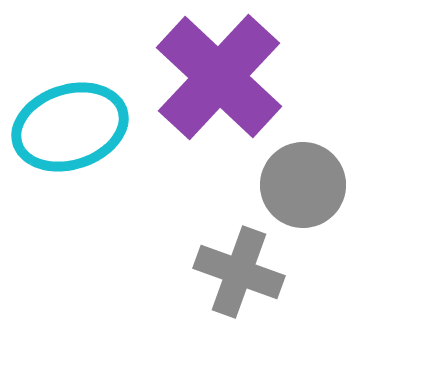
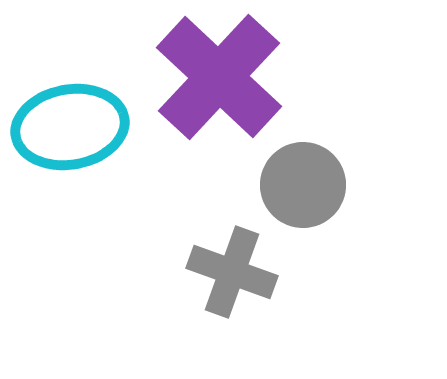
cyan ellipse: rotated 8 degrees clockwise
gray cross: moved 7 px left
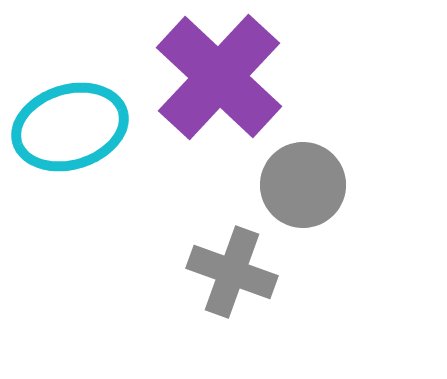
cyan ellipse: rotated 7 degrees counterclockwise
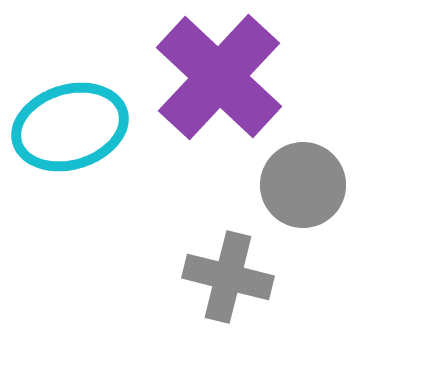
gray cross: moved 4 px left, 5 px down; rotated 6 degrees counterclockwise
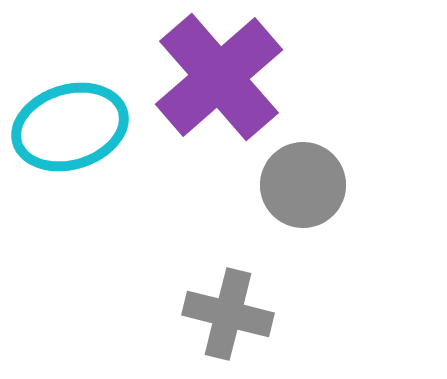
purple cross: rotated 6 degrees clockwise
gray cross: moved 37 px down
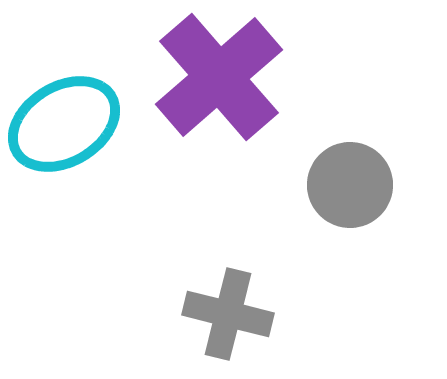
cyan ellipse: moved 6 px left, 3 px up; rotated 14 degrees counterclockwise
gray circle: moved 47 px right
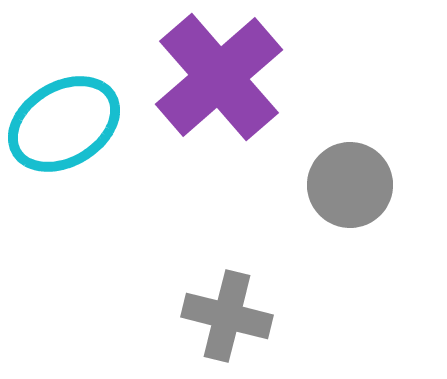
gray cross: moved 1 px left, 2 px down
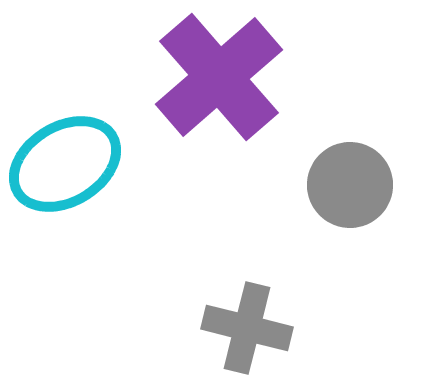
cyan ellipse: moved 1 px right, 40 px down
gray cross: moved 20 px right, 12 px down
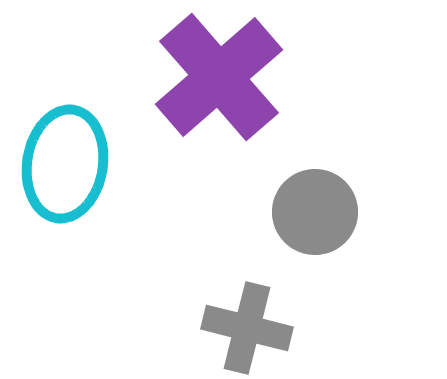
cyan ellipse: rotated 50 degrees counterclockwise
gray circle: moved 35 px left, 27 px down
